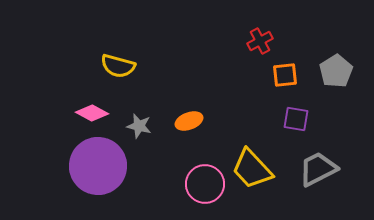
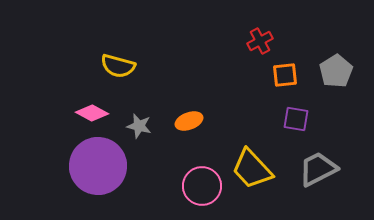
pink circle: moved 3 px left, 2 px down
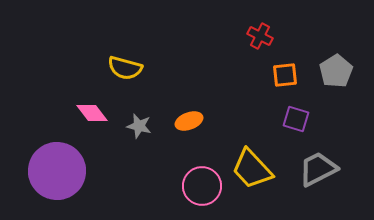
red cross: moved 5 px up; rotated 35 degrees counterclockwise
yellow semicircle: moved 7 px right, 2 px down
pink diamond: rotated 24 degrees clockwise
purple square: rotated 8 degrees clockwise
purple circle: moved 41 px left, 5 px down
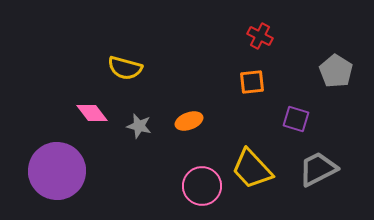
gray pentagon: rotated 8 degrees counterclockwise
orange square: moved 33 px left, 7 px down
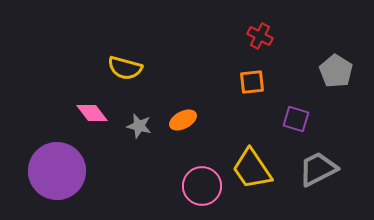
orange ellipse: moved 6 px left, 1 px up; rotated 8 degrees counterclockwise
yellow trapezoid: rotated 9 degrees clockwise
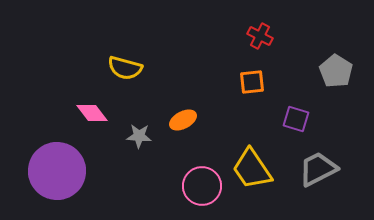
gray star: moved 10 px down; rotated 10 degrees counterclockwise
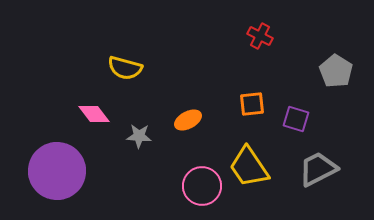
orange square: moved 22 px down
pink diamond: moved 2 px right, 1 px down
orange ellipse: moved 5 px right
yellow trapezoid: moved 3 px left, 2 px up
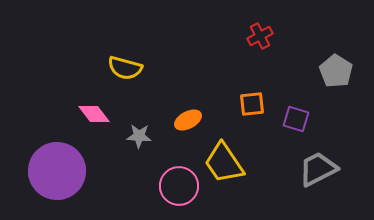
red cross: rotated 35 degrees clockwise
yellow trapezoid: moved 25 px left, 4 px up
pink circle: moved 23 px left
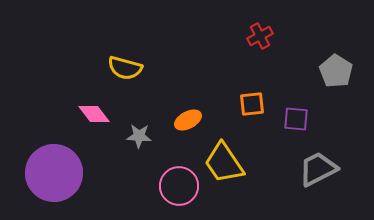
purple square: rotated 12 degrees counterclockwise
purple circle: moved 3 px left, 2 px down
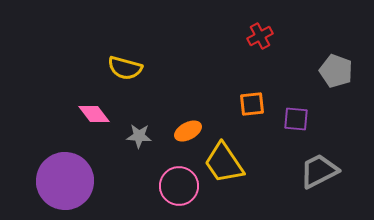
gray pentagon: rotated 12 degrees counterclockwise
orange ellipse: moved 11 px down
gray trapezoid: moved 1 px right, 2 px down
purple circle: moved 11 px right, 8 px down
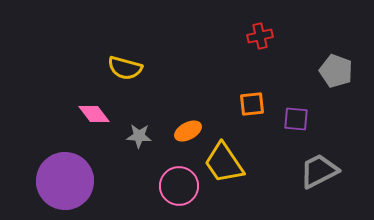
red cross: rotated 15 degrees clockwise
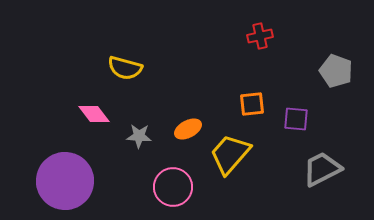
orange ellipse: moved 2 px up
yellow trapezoid: moved 6 px right, 9 px up; rotated 75 degrees clockwise
gray trapezoid: moved 3 px right, 2 px up
pink circle: moved 6 px left, 1 px down
